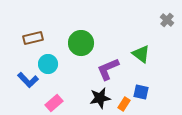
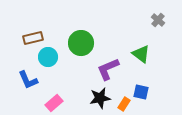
gray cross: moved 9 px left
cyan circle: moved 7 px up
blue L-shape: rotated 20 degrees clockwise
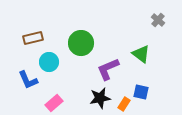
cyan circle: moved 1 px right, 5 px down
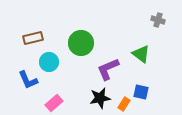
gray cross: rotated 24 degrees counterclockwise
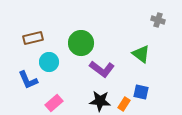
purple L-shape: moved 6 px left; rotated 120 degrees counterclockwise
black star: moved 3 px down; rotated 15 degrees clockwise
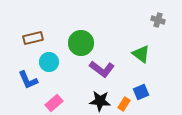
blue square: rotated 35 degrees counterclockwise
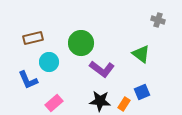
blue square: moved 1 px right
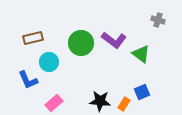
purple L-shape: moved 12 px right, 29 px up
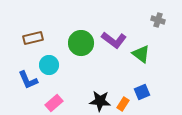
cyan circle: moved 3 px down
orange rectangle: moved 1 px left
